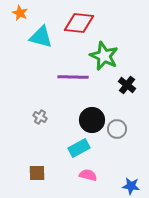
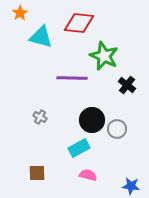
orange star: rotated 14 degrees clockwise
purple line: moved 1 px left, 1 px down
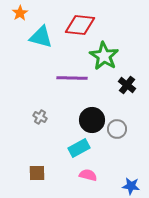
red diamond: moved 1 px right, 2 px down
green star: rotated 8 degrees clockwise
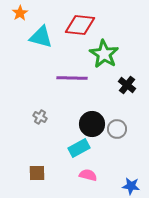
green star: moved 2 px up
black circle: moved 4 px down
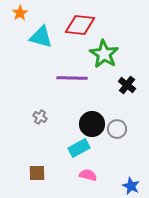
blue star: rotated 18 degrees clockwise
